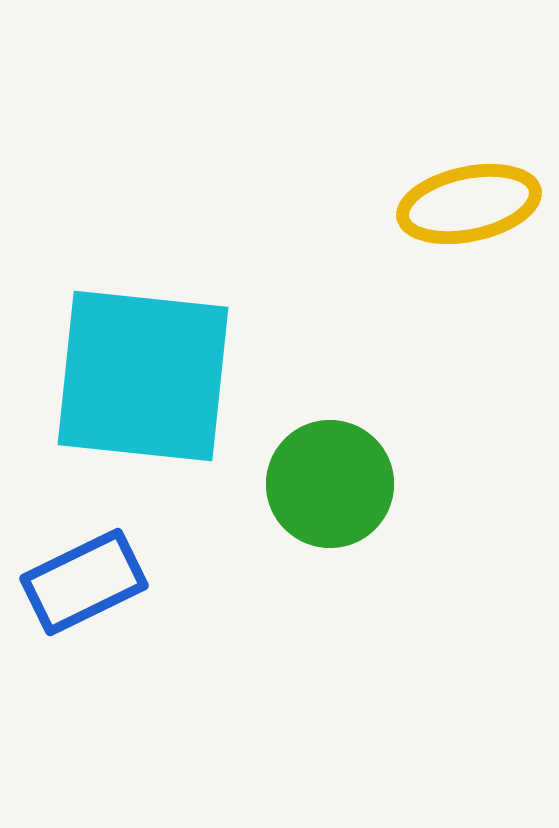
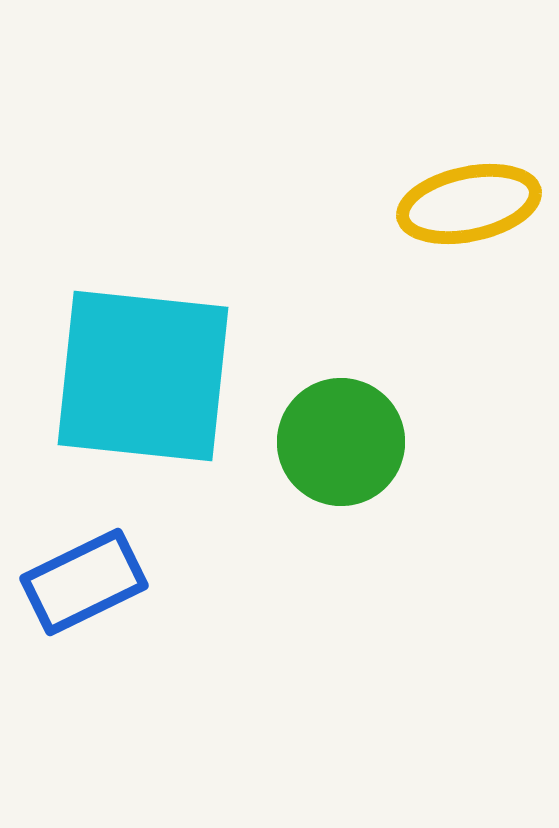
green circle: moved 11 px right, 42 px up
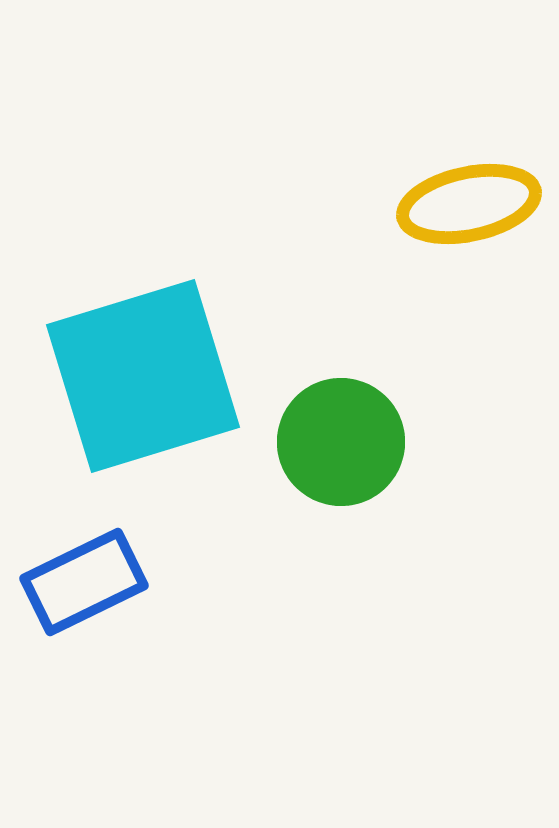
cyan square: rotated 23 degrees counterclockwise
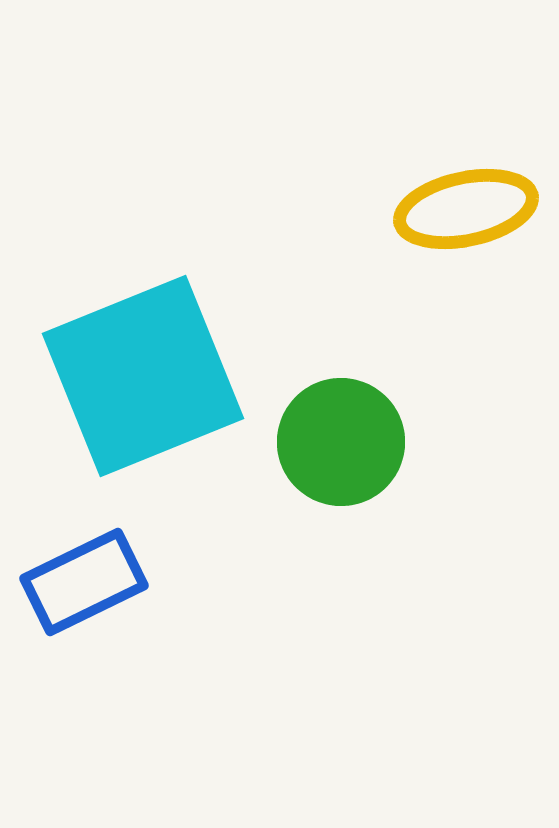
yellow ellipse: moved 3 px left, 5 px down
cyan square: rotated 5 degrees counterclockwise
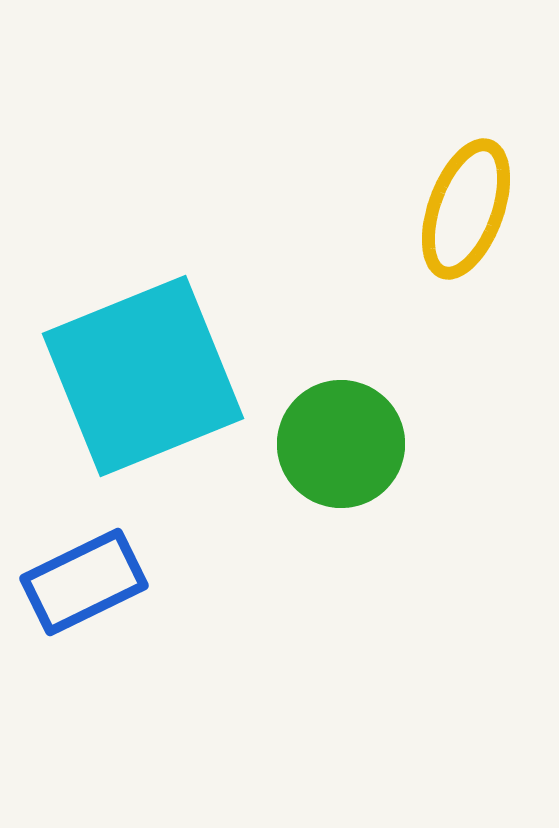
yellow ellipse: rotated 58 degrees counterclockwise
green circle: moved 2 px down
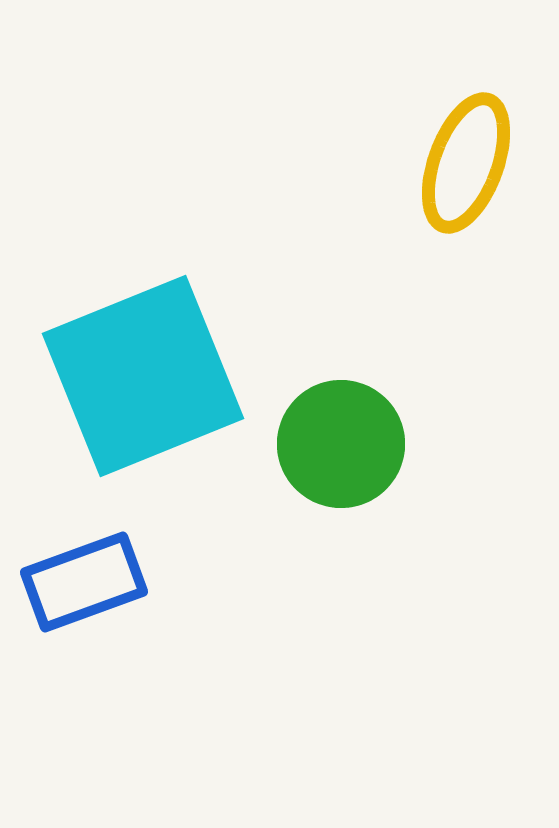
yellow ellipse: moved 46 px up
blue rectangle: rotated 6 degrees clockwise
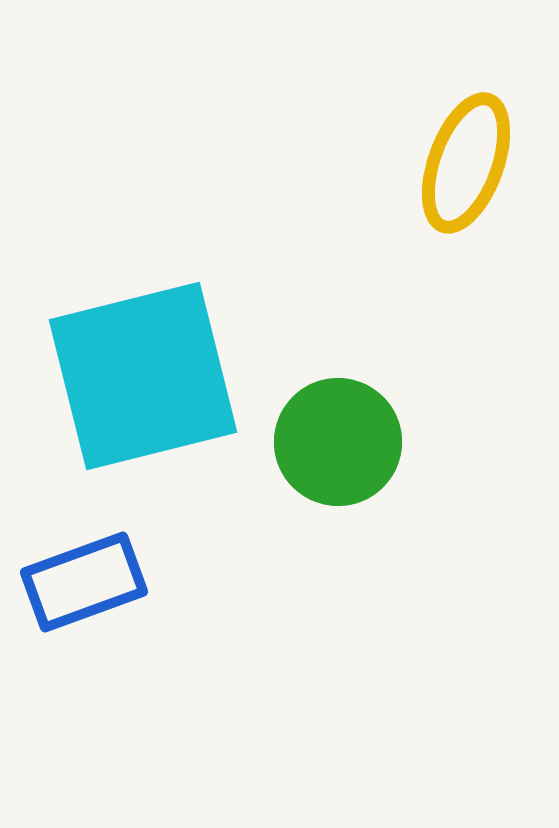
cyan square: rotated 8 degrees clockwise
green circle: moved 3 px left, 2 px up
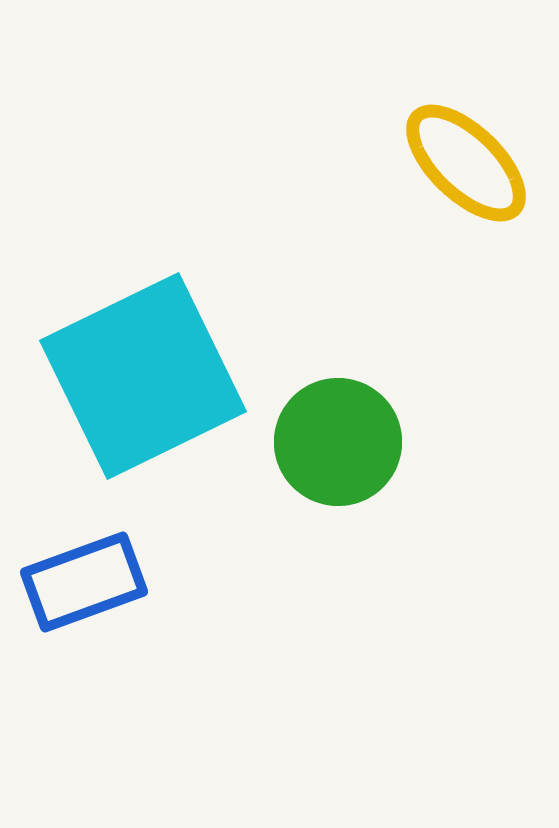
yellow ellipse: rotated 66 degrees counterclockwise
cyan square: rotated 12 degrees counterclockwise
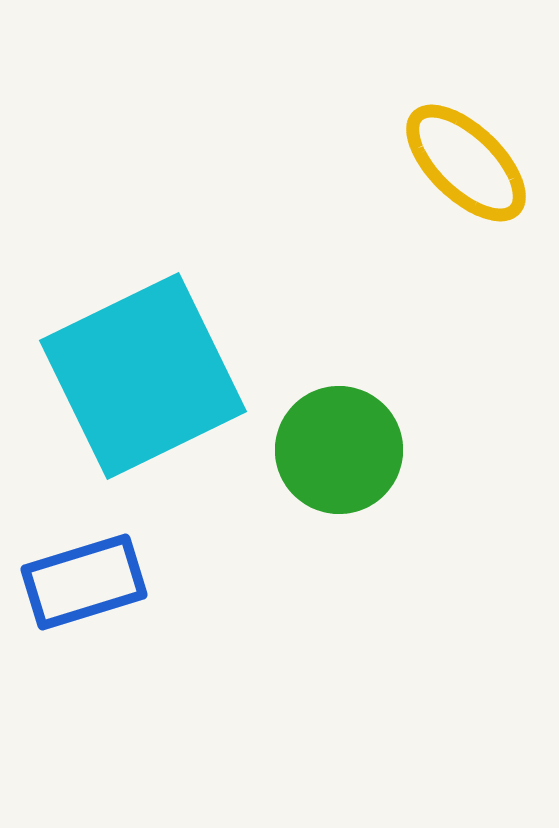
green circle: moved 1 px right, 8 px down
blue rectangle: rotated 3 degrees clockwise
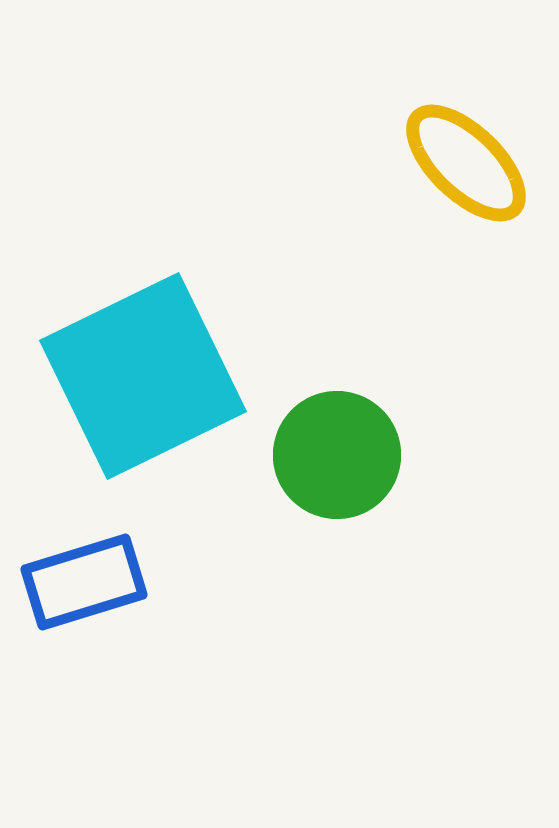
green circle: moved 2 px left, 5 px down
